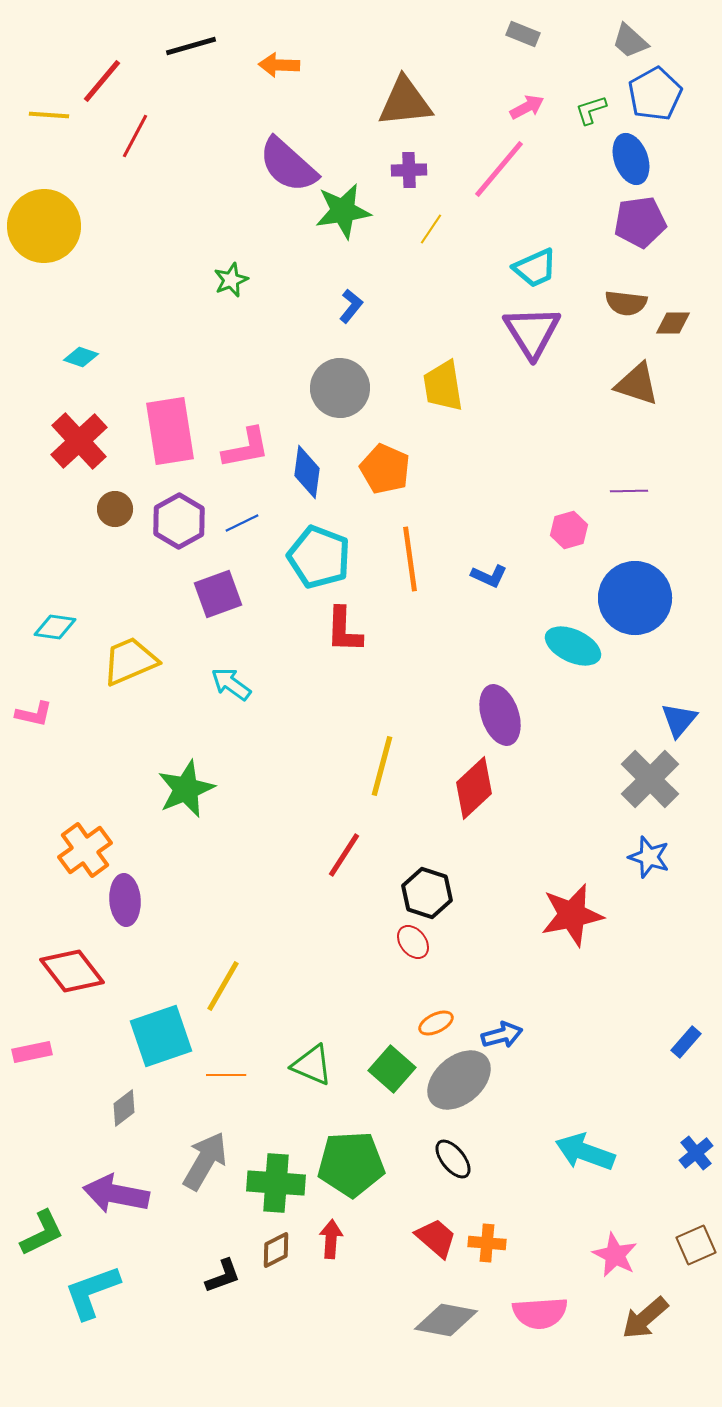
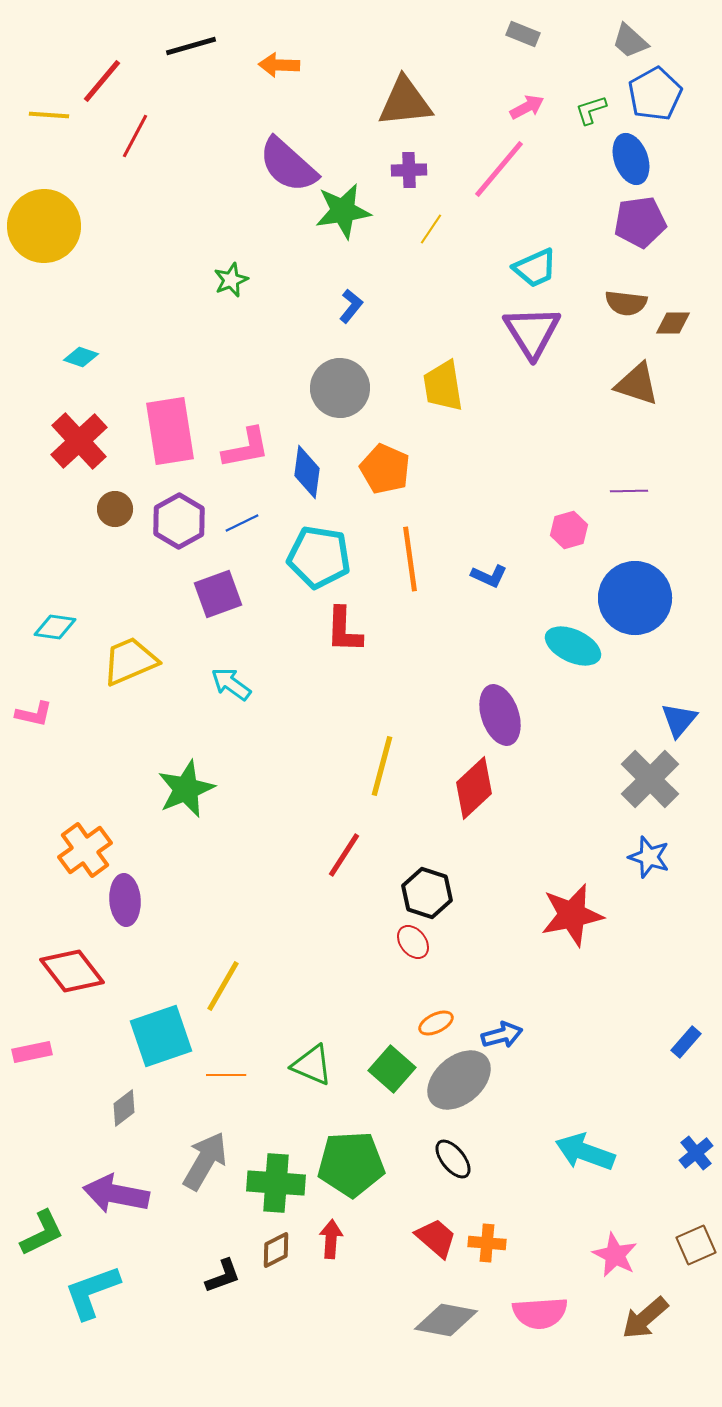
cyan pentagon at (319, 557): rotated 12 degrees counterclockwise
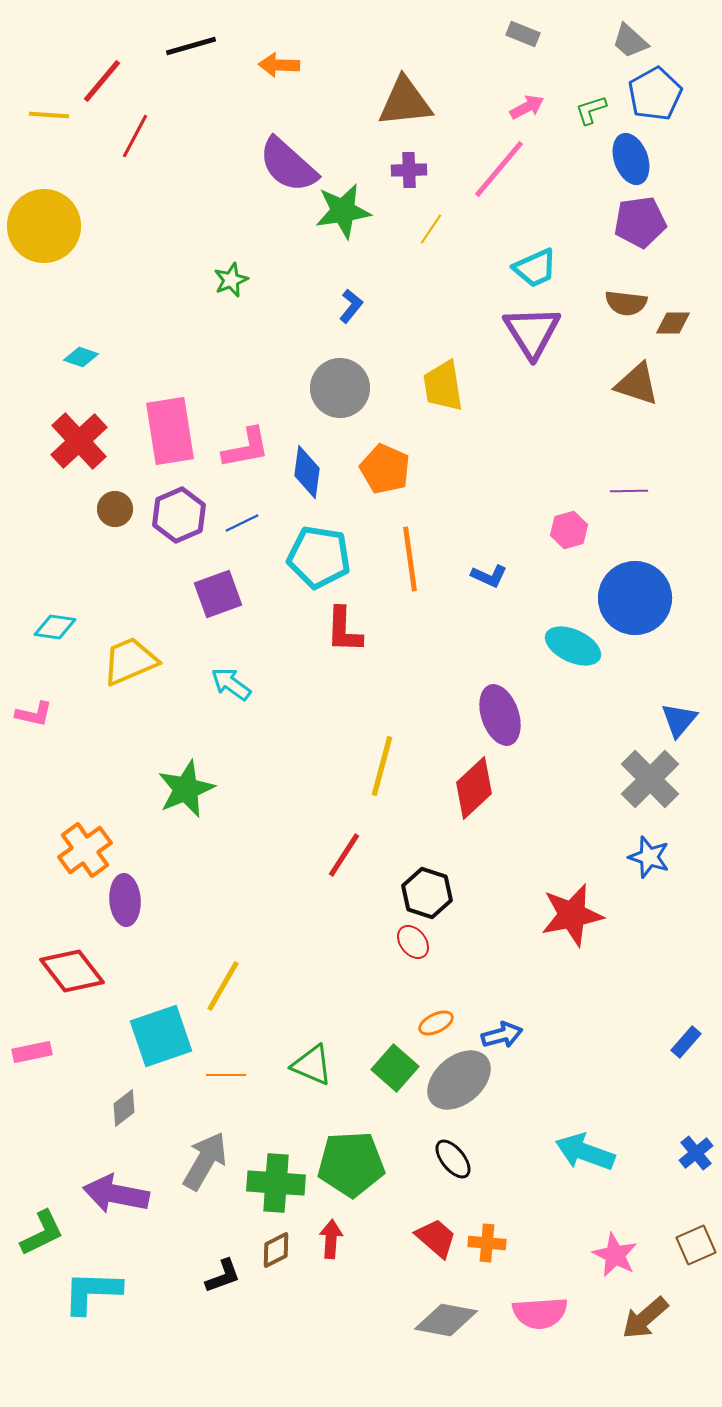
purple hexagon at (179, 521): moved 6 px up; rotated 6 degrees clockwise
green square at (392, 1069): moved 3 px right, 1 px up
cyan L-shape at (92, 1292): rotated 22 degrees clockwise
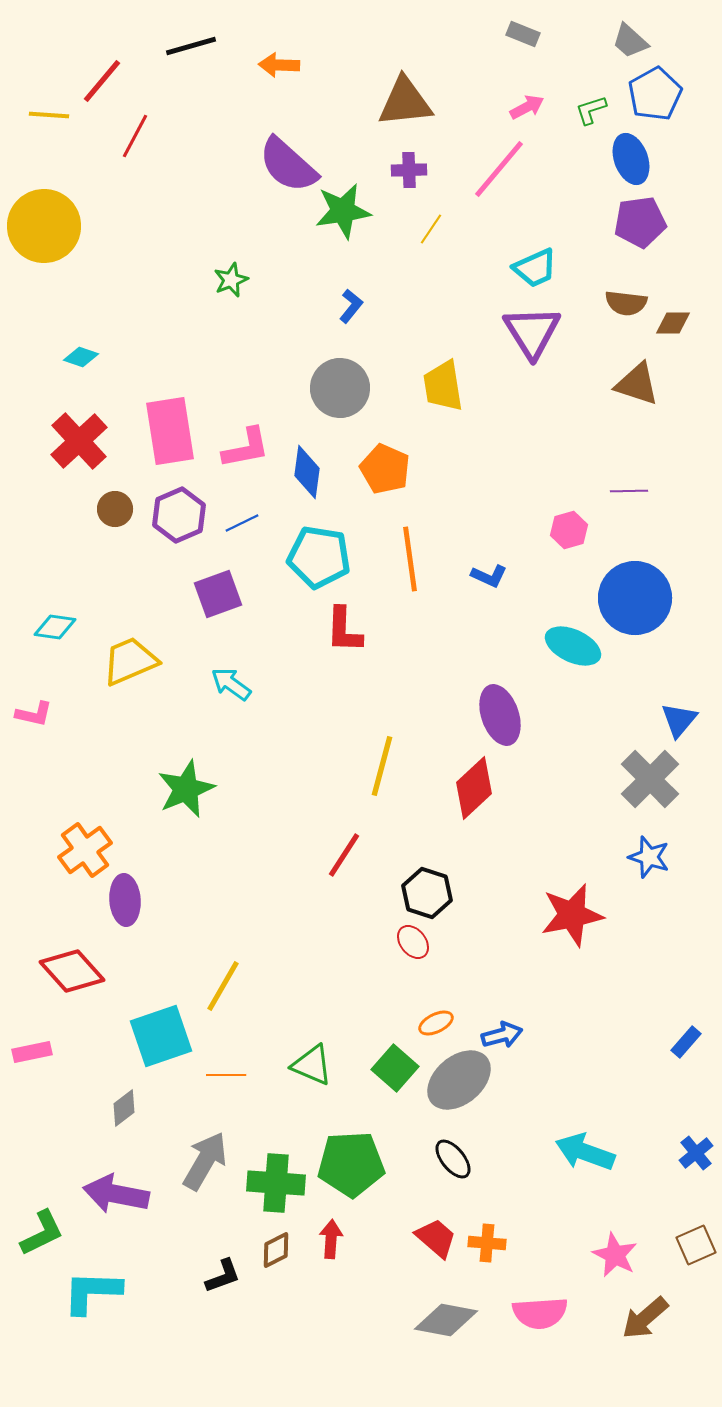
red diamond at (72, 971): rotated 4 degrees counterclockwise
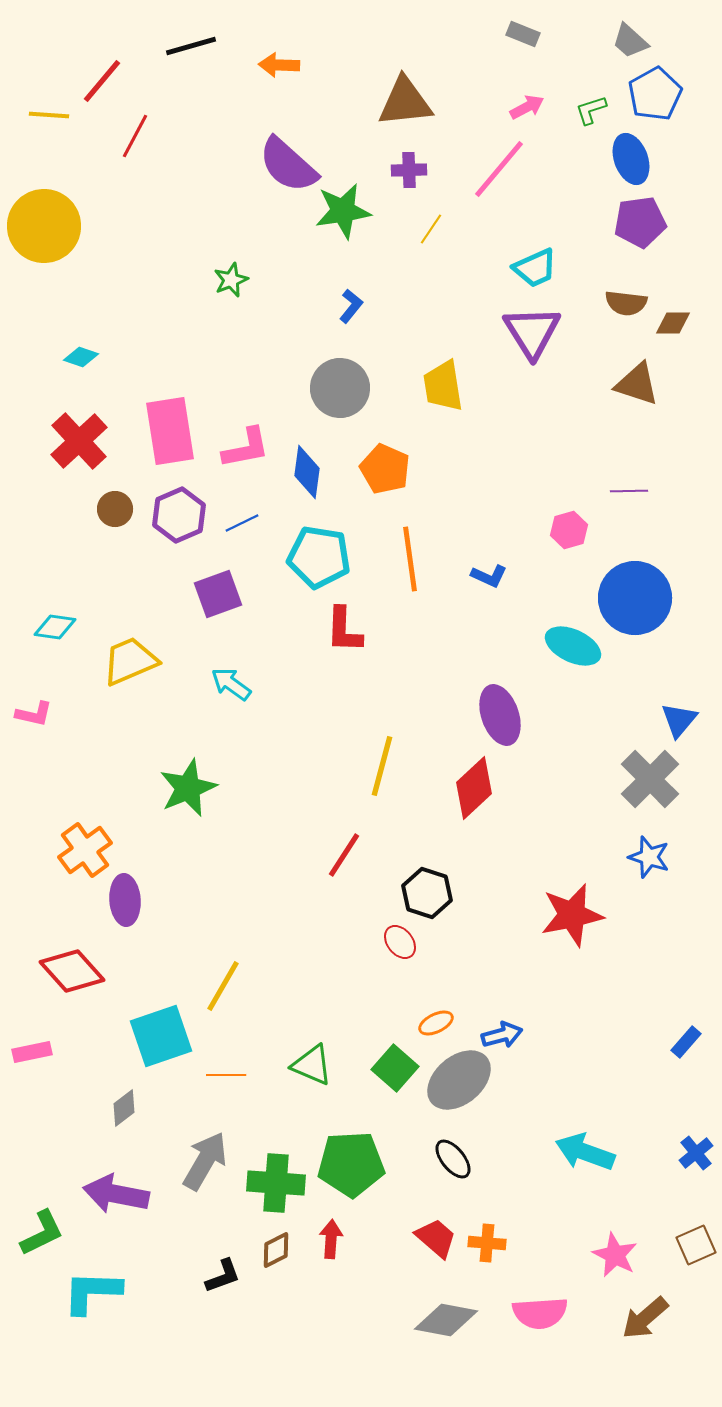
green star at (186, 789): moved 2 px right, 1 px up
red ellipse at (413, 942): moved 13 px left
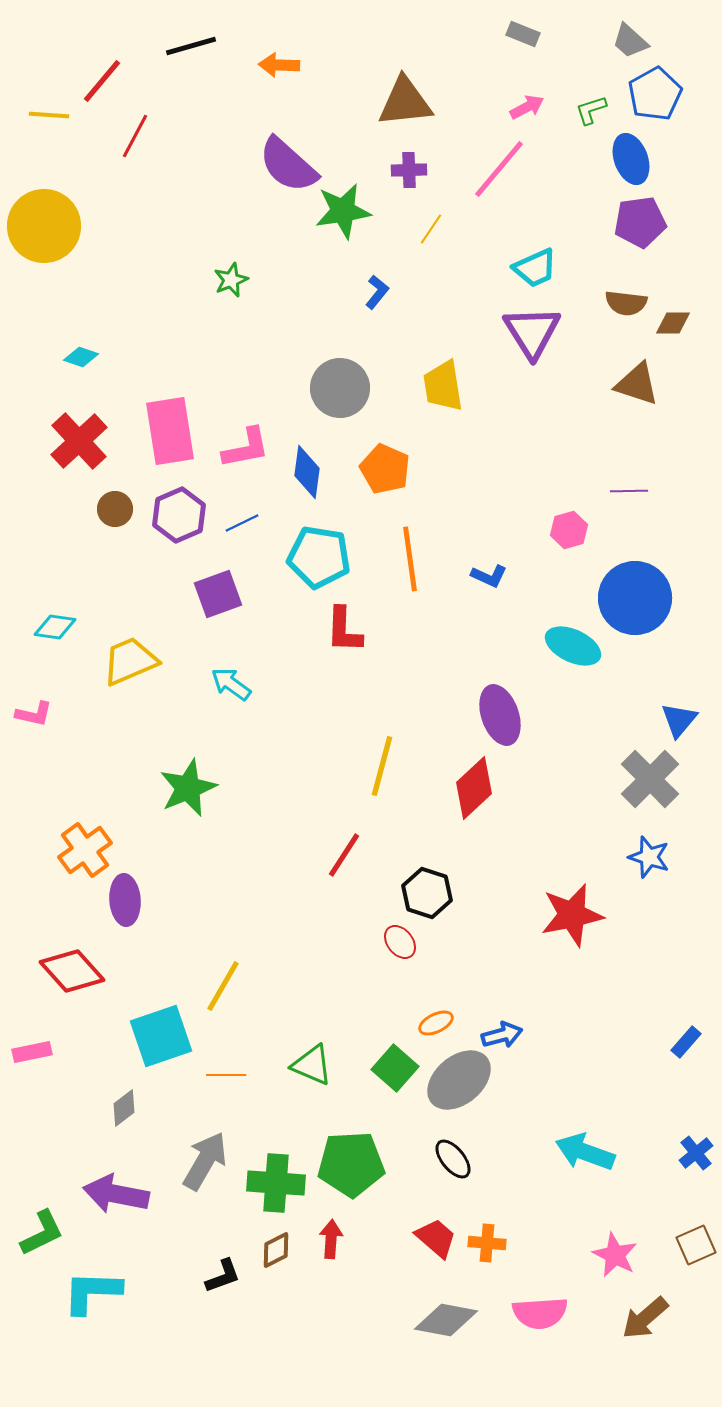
blue L-shape at (351, 306): moved 26 px right, 14 px up
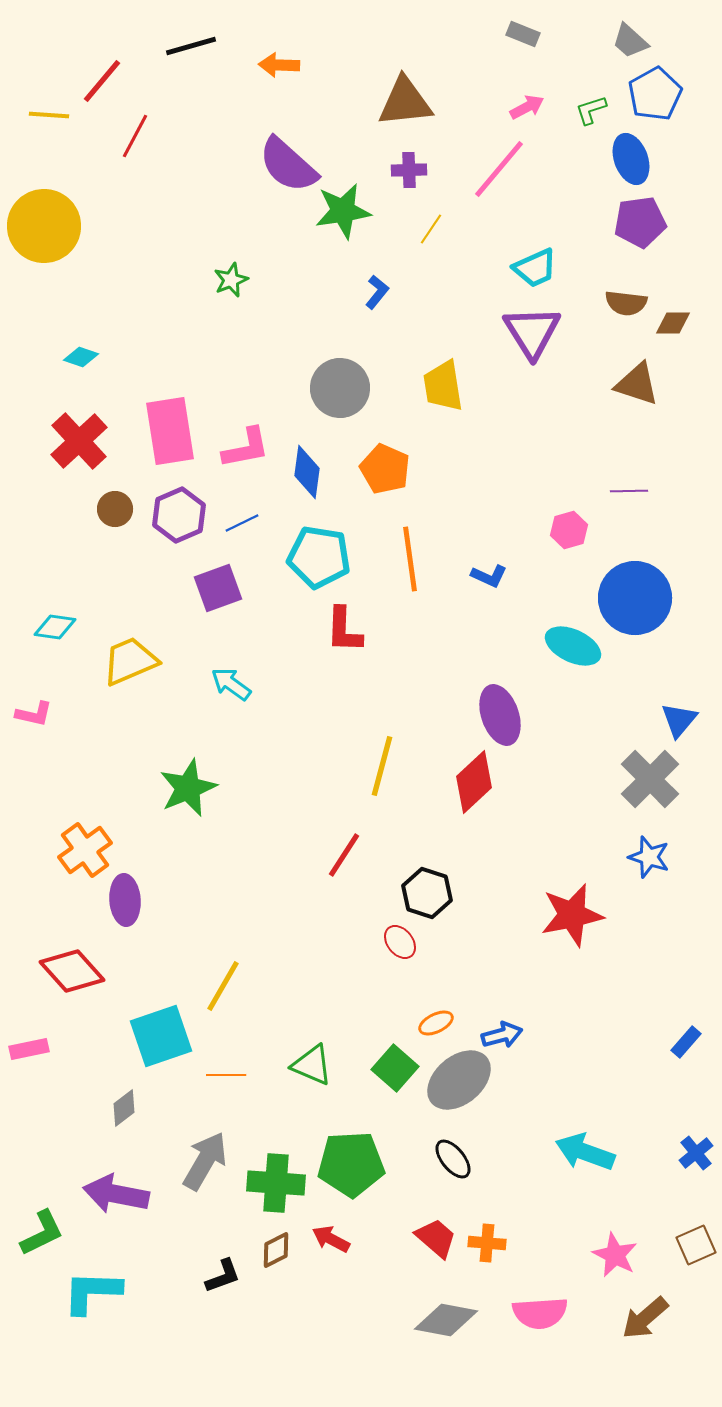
purple square at (218, 594): moved 6 px up
red diamond at (474, 788): moved 6 px up
pink rectangle at (32, 1052): moved 3 px left, 3 px up
red arrow at (331, 1239): rotated 66 degrees counterclockwise
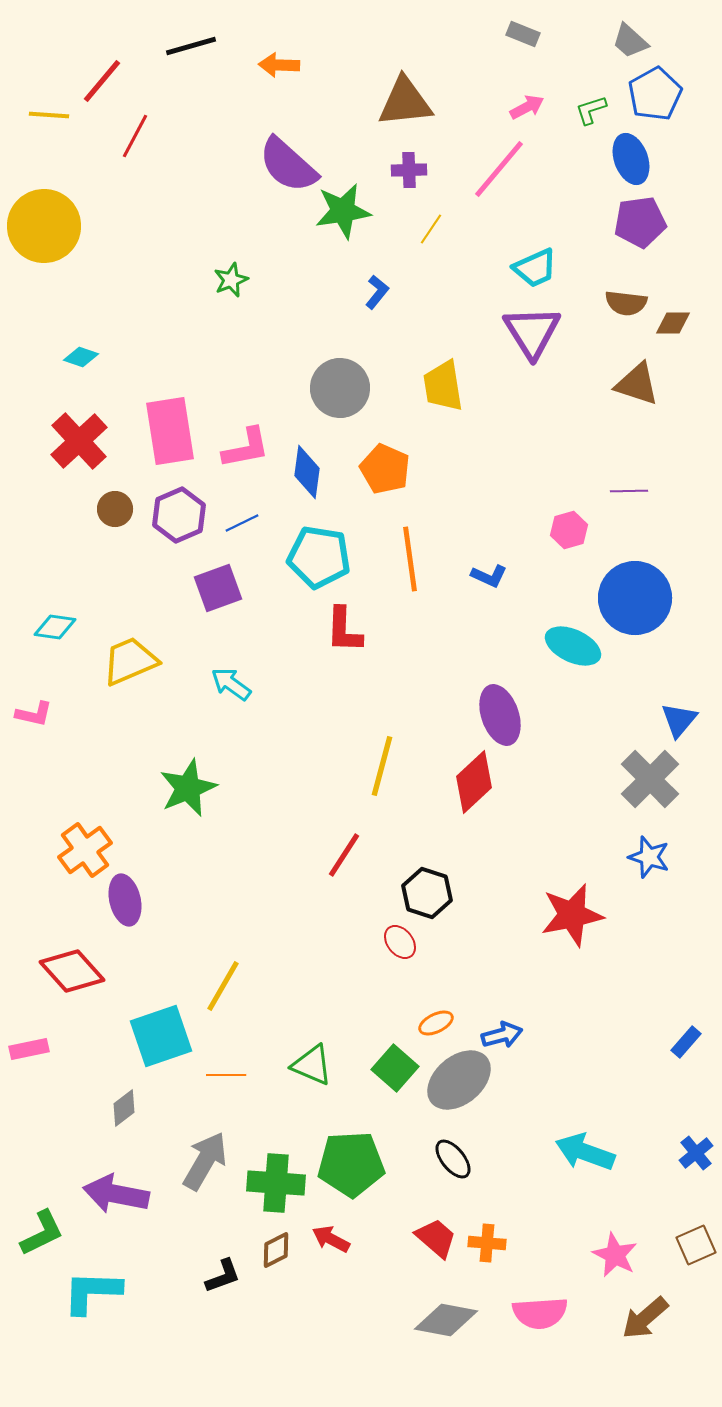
purple ellipse at (125, 900): rotated 9 degrees counterclockwise
